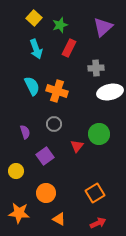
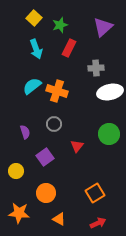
cyan semicircle: rotated 102 degrees counterclockwise
green circle: moved 10 px right
purple square: moved 1 px down
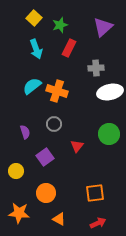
orange square: rotated 24 degrees clockwise
